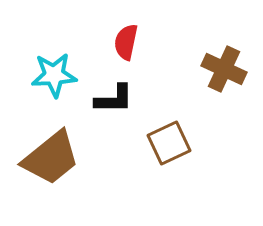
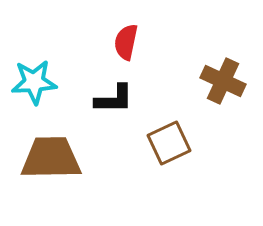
brown cross: moved 1 px left, 12 px down
cyan star: moved 20 px left, 7 px down
brown trapezoid: rotated 142 degrees counterclockwise
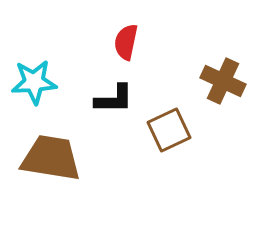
brown square: moved 13 px up
brown trapezoid: rotated 10 degrees clockwise
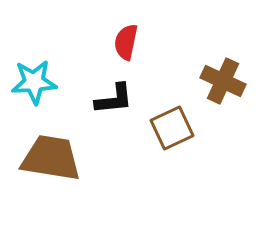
black L-shape: rotated 6 degrees counterclockwise
brown square: moved 3 px right, 2 px up
